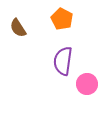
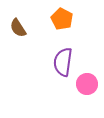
purple semicircle: moved 1 px down
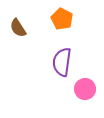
purple semicircle: moved 1 px left
pink circle: moved 2 px left, 5 px down
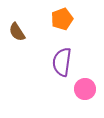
orange pentagon: rotated 25 degrees clockwise
brown semicircle: moved 1 px left, 4 px down
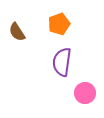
orange pentagon: moved 3 px left, 5 px down
pink circle: moved 4 px down
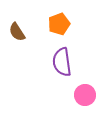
purple semicircle: rotated 16 degrees counterclockwise
pink circle: moved 2 px down
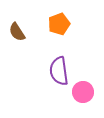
purple semicircle: moved 3 px left, 9 px down
pink circle: moved 2 px left, 3 px up
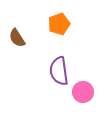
brown semicircle: moved 6 px down
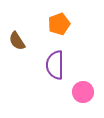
brown semicircle: moved 3 px down
purple semicircle: moved 4 px left, 6 px up; rotated 8 degrees clockwise
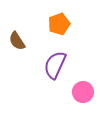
purple semicircle: rotated 24 degrees clockwise
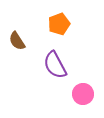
purple semicircle: rotated 52 degrees counterclockwise
pink circle: moved 2 px down
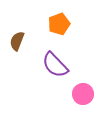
brown semicircle: rotated 54 degrees clockwise
purple semicircle: rotated 16 degrees counterclockwise
